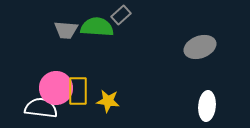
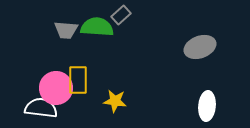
yellow rectangle: moved 11 px up
yellow star: moved 7 px right
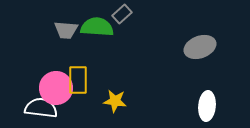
gray rectangle: moved 1 px right, 1 px up
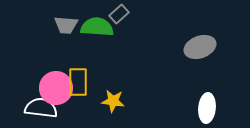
gray rectangle: moved 3 px left
gray trapezoid: moved 5 px up
yellow rectangle: moved 2 px down
yellow star: moved 2 px left
white ellipse: moved 2 px down
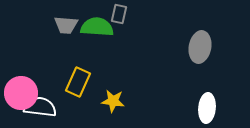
gray rectangle: rotated 36 degrees counterclockwise
gray ellipse: rotated 60 degrees counterclockwise
yellow rectangle: rotated 24 degrees clockwise
pink circle: moved 35 px left, 5 px down
white semicircle: moved 1 px left, 1 px up
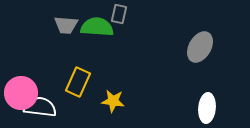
gray ellipse: rotated 20 degrees clockwise
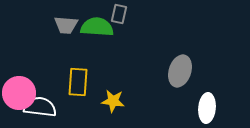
gray ellipse: moved 20 px left, 24 px down; rotated 12 degrees counterclockwise
yellow rectangle: rotated 20 degrees counterclockwise
pink circle: moved 2 px left
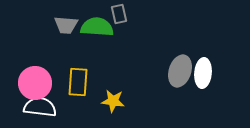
gray rectangle: rotated 24 degrees counterclockwise
pink circle: moved 16 px right, 10 px up
white ellipse: moved 4 px left, 35 px up
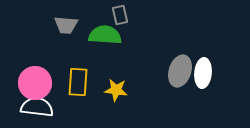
gray rectangle: moved 1 px right, 1 px down
green semicircle: moved 8 px right, 8 px down
yellow star: moved 3 px right, 11 px up
white semicircle: moved 3 px left
